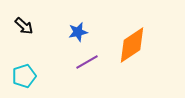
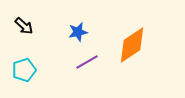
cyan pentagon: moved 6 px up
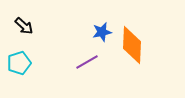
blue star: moved 24 px right
orange diamond: rotated 54 degrees counterclockwise
cyan pentagon: moved 5 px left, 7 px up
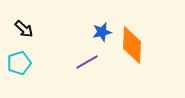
black arrow: moved 3 px down
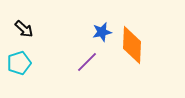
purple line: rotated 15 degrees counterclockwise
